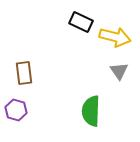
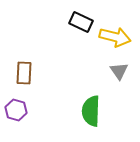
brown rectangle: rotated 10 degrees clockwise
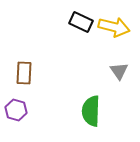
yellow arrow: moved 1 px left, 10 px up
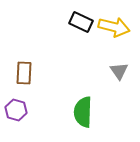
green semicircle: moved 8 px left, 1 px down
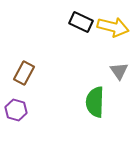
yellow arrow: moved 1 px left
brown rectangle: rotated 25 degrees clockwise
green semicircle: moved 12 px right, 10 px up
